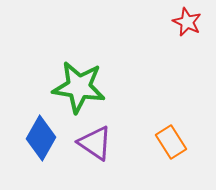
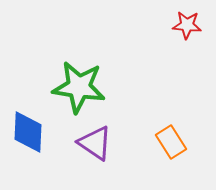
red star: moved 3 px down; rotated 20 degrees counterclockwise
blue diamond: moved 13 px left, 6 px up; rotated 27 degrees counterclockwise
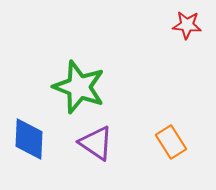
green star: rotated 12 degrees clockwise
blue diamond: moved 1 px right, 7 px down
purple triangle: moved 1 px right
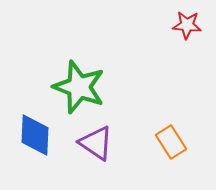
blue diamond: moved 6 px right, 4 px up
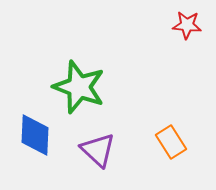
purple triangle: moved 2 px right, 7 px down; rotated 9 degrees clockwise
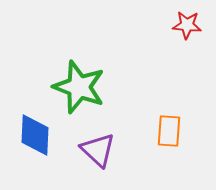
orange rectangle: moved 2 px left, 11 px up; rotated 36 degrees clockwise
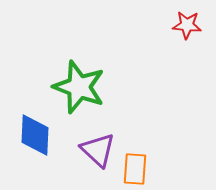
orange rectangle: moved 34 px left, 38 px down
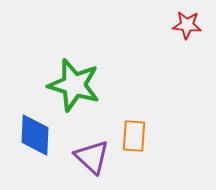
green star: moved 5 px left, 2 px up; rotated 4 degrees counterclockwise
purple triangle: moved 6 px left, 7 px down
orange rectangle: moved 1 px left, 33 px up
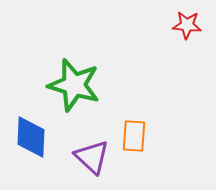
blue diamond: moved 4 px left, 2 px down
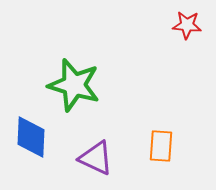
orange rectangle: moved 27 px right, 10 px down
purple triangle: moved 4 px right, 1 px down; rotated 18 degrees counterclockwise
